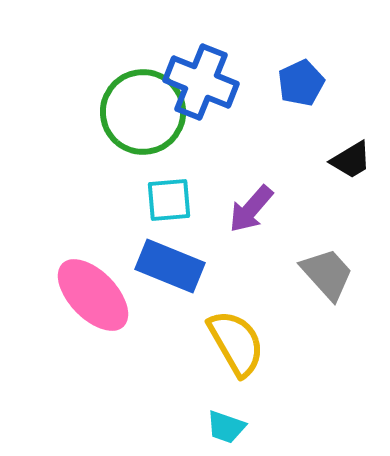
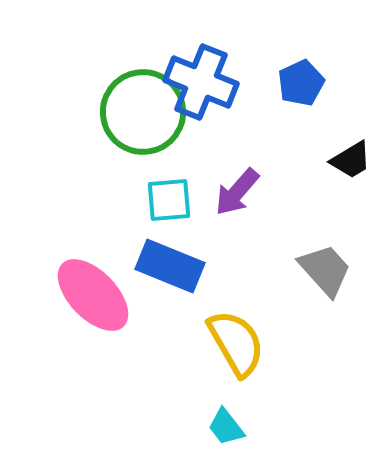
purple arrow: moved 14 px left, 17 px up
gray trapezoid: moved 2 px left, 4 px up
cyan trapezoid: rotated 33 degrees clockwise
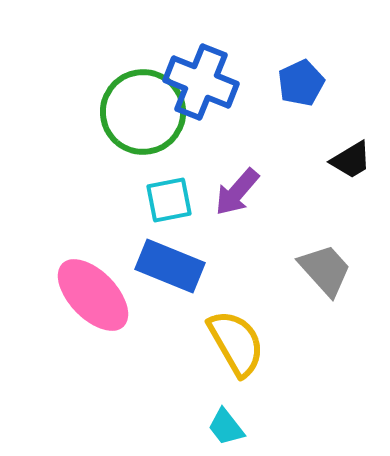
cyan square: rotated 6 degrees counterclockwise
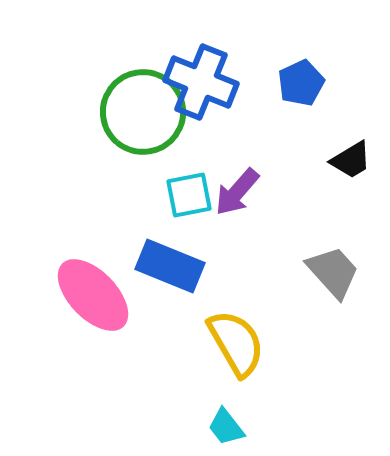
cyan square: moved 20 px right, 5 px up
gray trapezoid: moved 8 px right, 2 px down
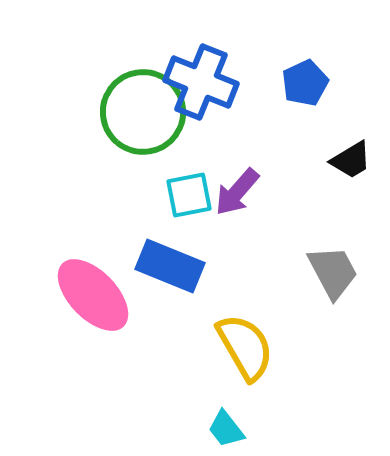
blue pentagon: moved 4 px right
gray trapezoid: rotated 14 degrees clockwise
yellow semicircle: moved 9 px right, 4 px down
cyan trapezoid: moved 2 px down
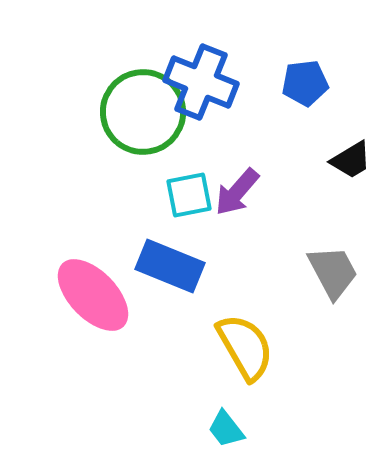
blue pentagon: rotated 18 degrees clockwise
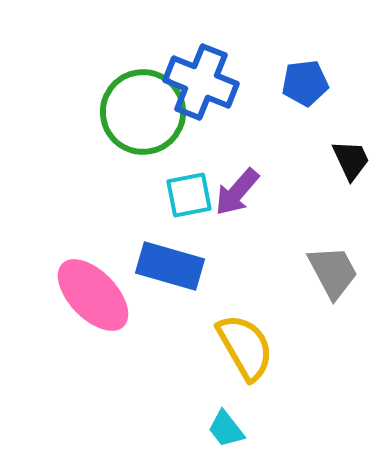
black trapezoid: rotated 84 degrees counterclockwise
blue rectangle: rotated 6 degrees counterclockwise
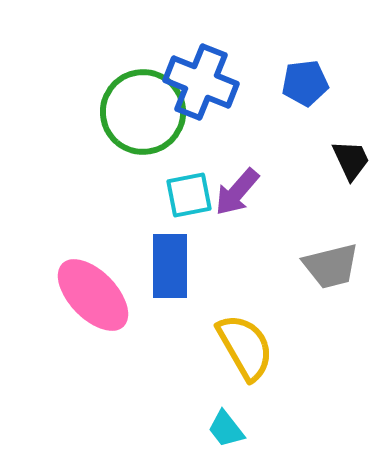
blue rectangle: rotated 74 degrees clockwise
gray trapezoid: moved 2 px left, 6 px up; rotated 104 degrees clockwise
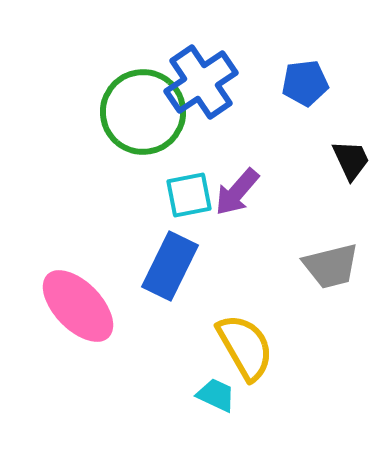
blue cross: rotated 34 degrees clockwise
blue rectangle: rotated 26 degrees clockwise
pink ellipse: moved 15 px left, 11 px down
cyan trapezoid: moved 10 px left, 34 px up; rotated 153 degrees clockwise
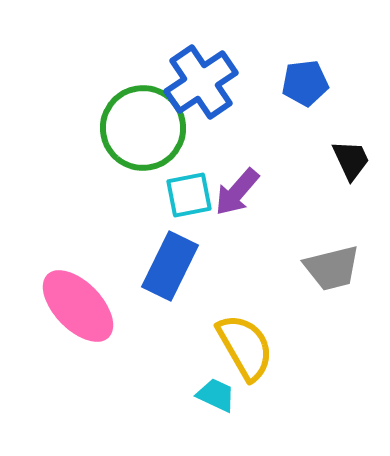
green circle: moved 16 px down
gray trapezoid: moved 1 px right, 2 px down
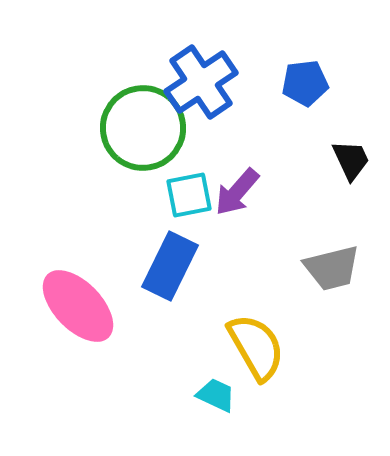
yellow semicircle: moved 11 px right
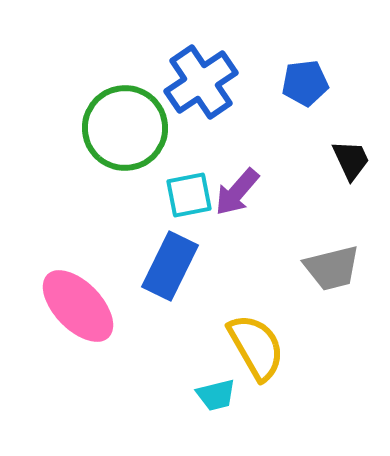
green circle: moved 18 px left
cyan trapezoid: rotated 141 degrees clockwise
